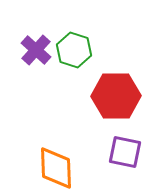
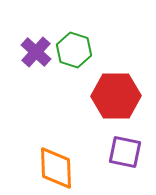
purple cross: moved 2 px down
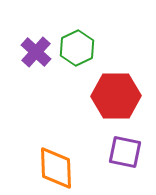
green hexagon: moved 3 px right, 2 px up; rotated 16 degrees clockwise
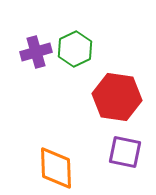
green hexagon: moved 2 px left, 1 px down
purple cross: rotated 32 degrees clockwise
red hexagon: moved 1 px right, 1 px down; rotated 9 degrees clockwise
